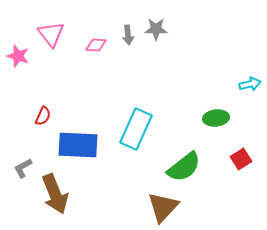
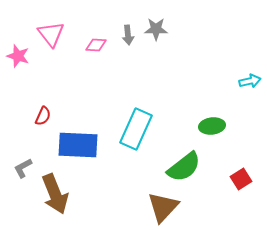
cyan arrow: moved 3 px up
green ellipse: moved 4 px left, 8 px down
red square: moved 20 px down
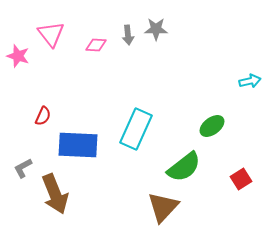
green ellipse: rotated 30 degrees counterclockwise
